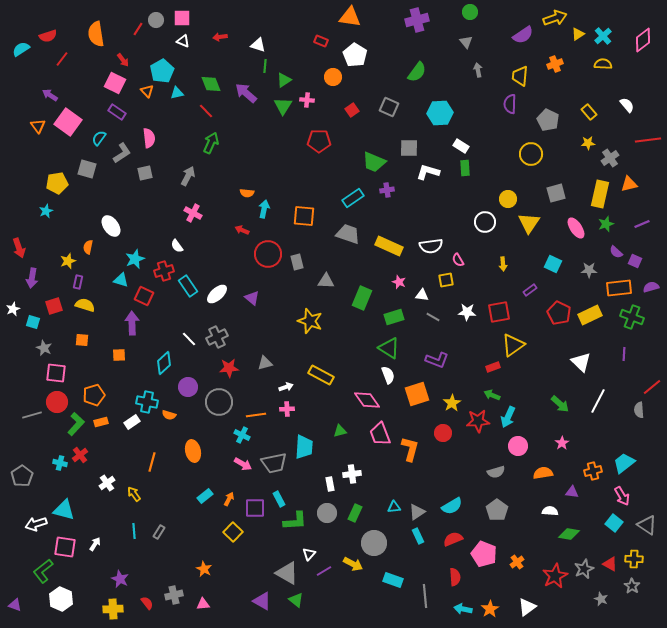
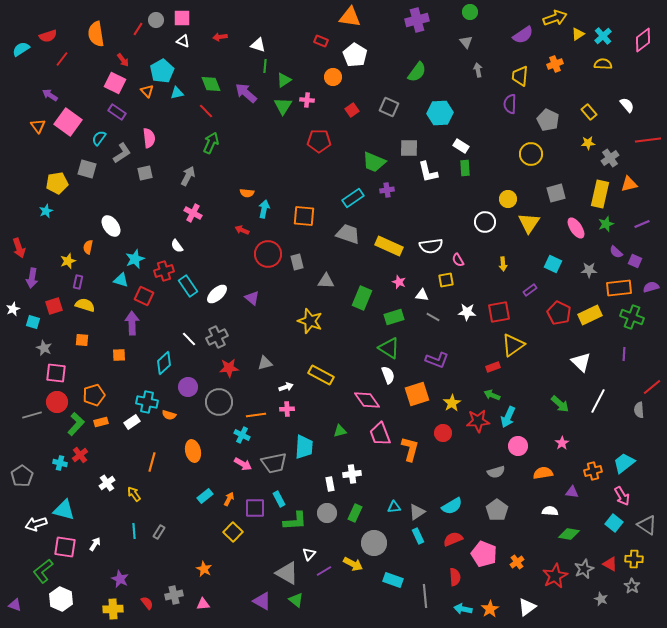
white L-shape at (428, 172): rotated 120 degrees counterclockwise
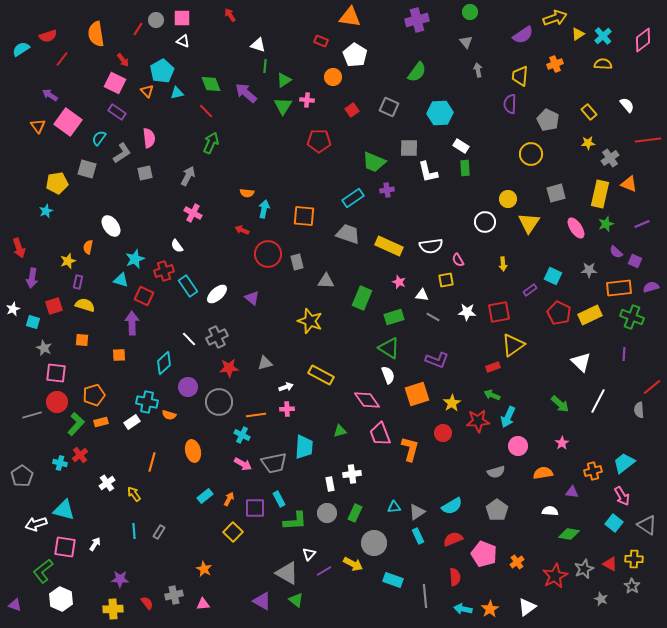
red arrow at (220, 37): moved 10 px right, 22 px up; rotated 64 degrees clockwise
orange triangle at (629, 184): rotated 36 degrees clockwise
cyan square at (553, 264): moved 12 px down
purple star at (120, 579): rotated 24 degrees counterclockwise
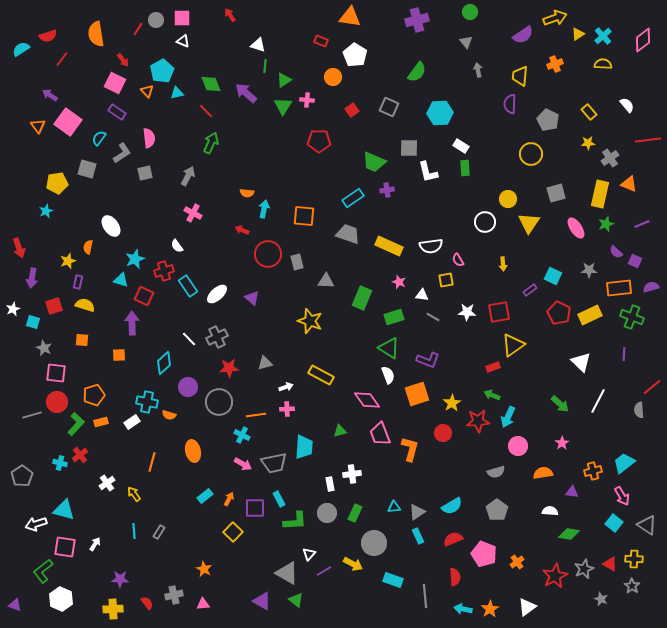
purple L-shape at (437, 360): moved 9 px left
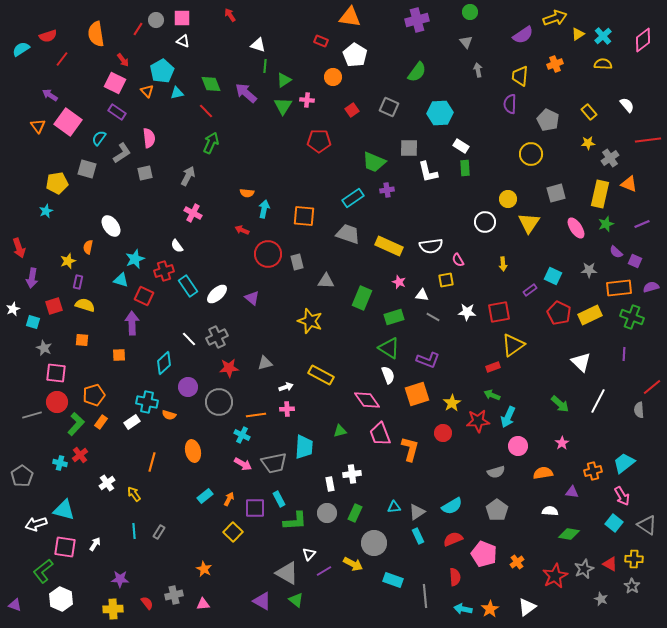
orange rectangle at (101, 422): rotated 40 degrees counterclockwise
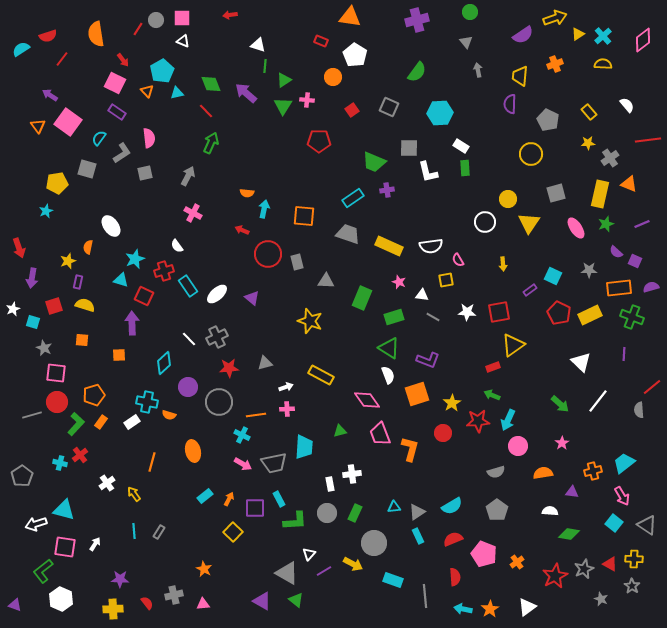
red arrow at (230, 15): rotated 64 degrees counterclockwise
white line at (598, 401): rotated 10 degrees clockwise
cyan arrow at (508, 417): moved 3 px down
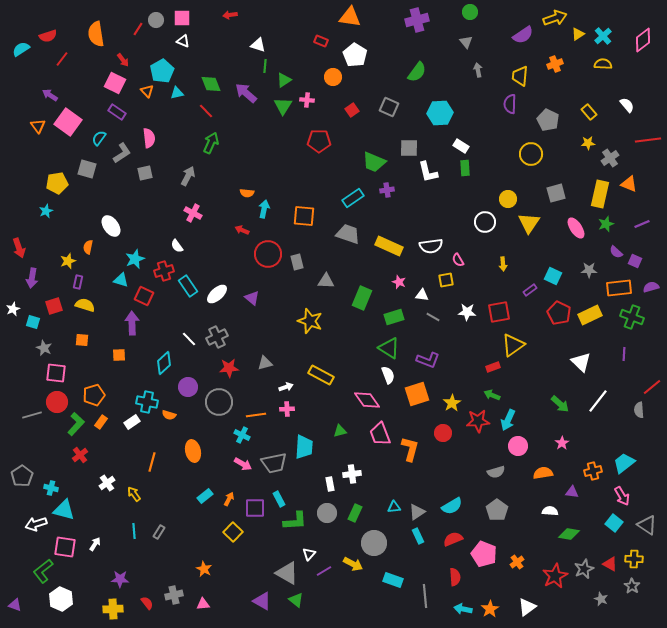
cyan cross at (60, 463): moved 9 px left, 25 px down
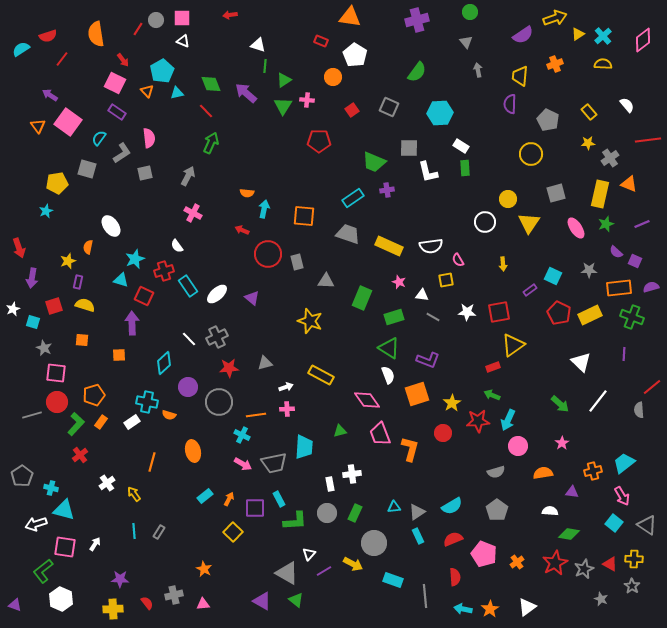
red star at (555, 576): moved 13 px up
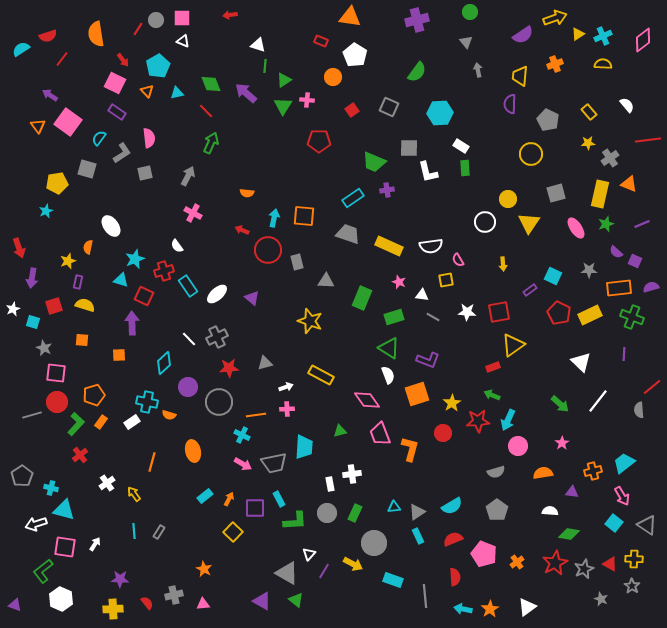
cyan cross at (603, 36): rotated 18 degrees clockwise
cyan pentagon at (162, 71): moved 4 px left, 5 px up
cyan arrow at (264, 209): moved 10 px right, 9 px down
red circle at (268, 254): moved 4 px up
purple line at (324, 571): rotated 28 degrees counterclockwise
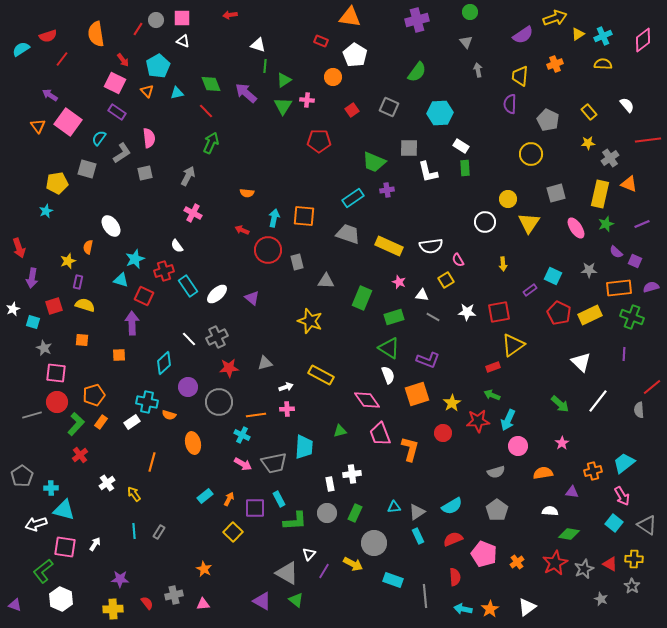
yellow square at (446, 280): rotated 21 degrees counterclockwise
orange ellipse at (193, 451): moved 8 px up
cyan cross at (51, 488): rotated 16 degrees counterclockwise
